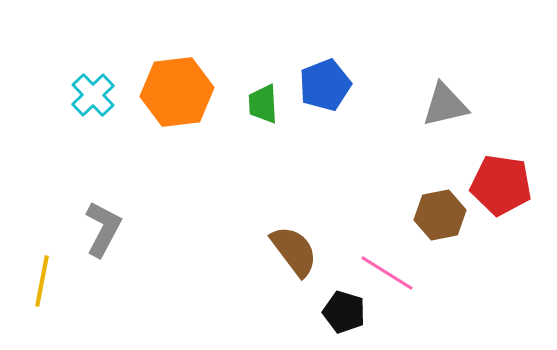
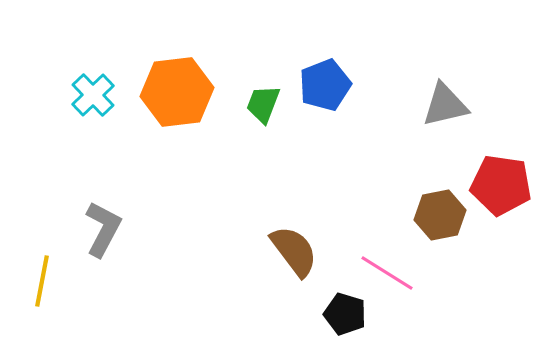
green trapezoid: rotated 24 degrees clockwise
black pentagon: moved 1 px right, 2 px down
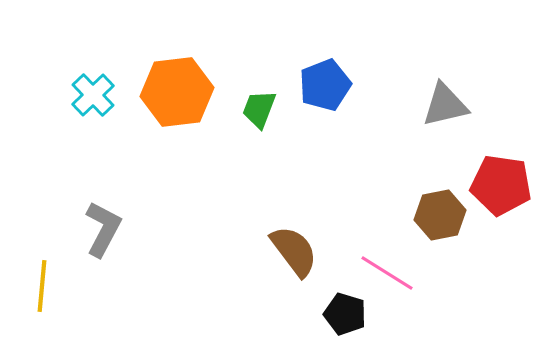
green trapezoid: moved 4 px left, 5 px down
yellow line: moved 5 px down; rotated 6 degrees counterclockwise
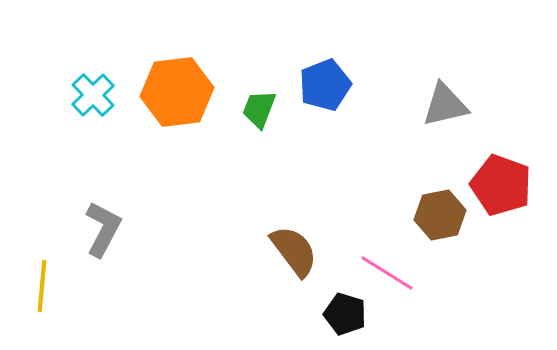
red pentagon: rotated 12 degrees clockwise
